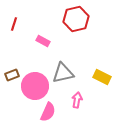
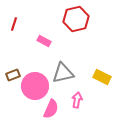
pink rectangle: moved 1 px right
brown rectangle: moved 1 px right
pink semicircle: moved 3 px right, 3 px up
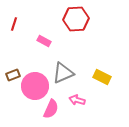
red hexagon: rotated 10 degrees clockwise
gray triangle: rotated 10 degrees counterclockwise
pink arrow: rotated 84 degrees counterclockwise
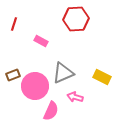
pink rectangle: moved 3 px left
pink arrow: moved 2 px left, 3 px up
pink semicircle: moved 2 px down
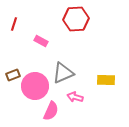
yellow rectangle: moved 4 px right, 3 px down; rotated 24 degrees counterclockwise
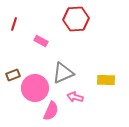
pink circle: moved 2 px down
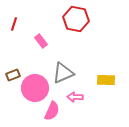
red hexagon: rotated 15 degrees clockwise
pink rectangle: rotated 24 degrees clockwise
pink arrow: rotated 14 degrees counterclockwise
pink semicircle: moved 1 px right
